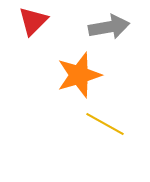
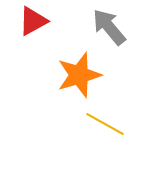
red triangle: rotated 16 degrees clockwise
gray arrow: rotated 120 degrees counterclockwise
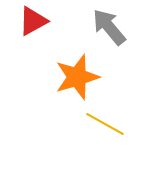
orange star: moved 2 px left, 2 px down
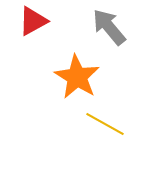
orange star: rotated 24 degrees counterclockwise
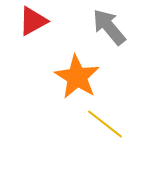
yellow line: rotated 9 degrees clockwise
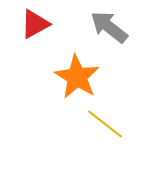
red triangle: moved 2 px right, 3 px down
gray arrow: rotated 12 degrees counterclockwise
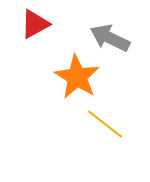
gray arrow: moved 1 px right, 11 px down; rotated 12 degrees counterclockwise
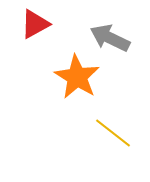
yellow line: moved 8 px right, 9 px down
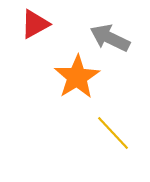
orange star: rotated 9 degrees clockwise
yellow line: rotated 9 degrees clockwise
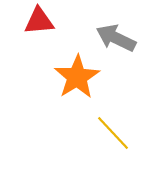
red triangle: moved 4 px right, 3 px up; rotated 24 degrees clockwise
gray arrow: moved 6 px right
